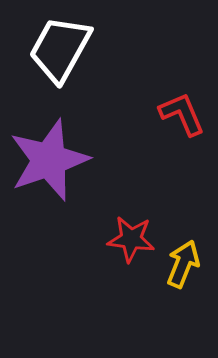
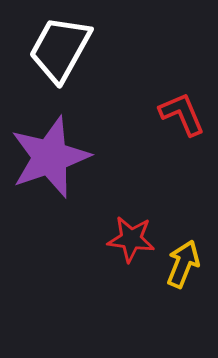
purple star: moved 1 px right, 3 px up
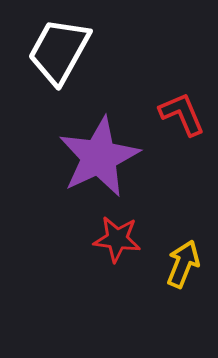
white trapezoid: moved 1 px left, 2 px down
purple star: moved 49 px right; rotated 6 degrees counterclockwise
red star: moved 14 px left
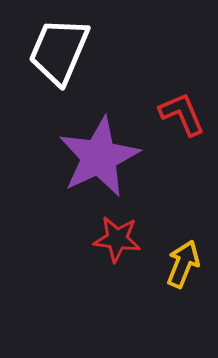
white trapezoid: rotated 6 degrees counterclockwise
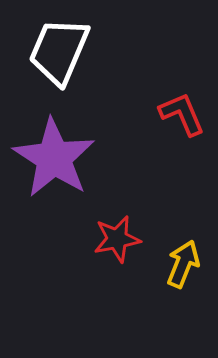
purple star: moved 45 px left, 1 px down; rotated 14 degrees counterclockwise
red star: rotated 18 degrees counterclockwise
